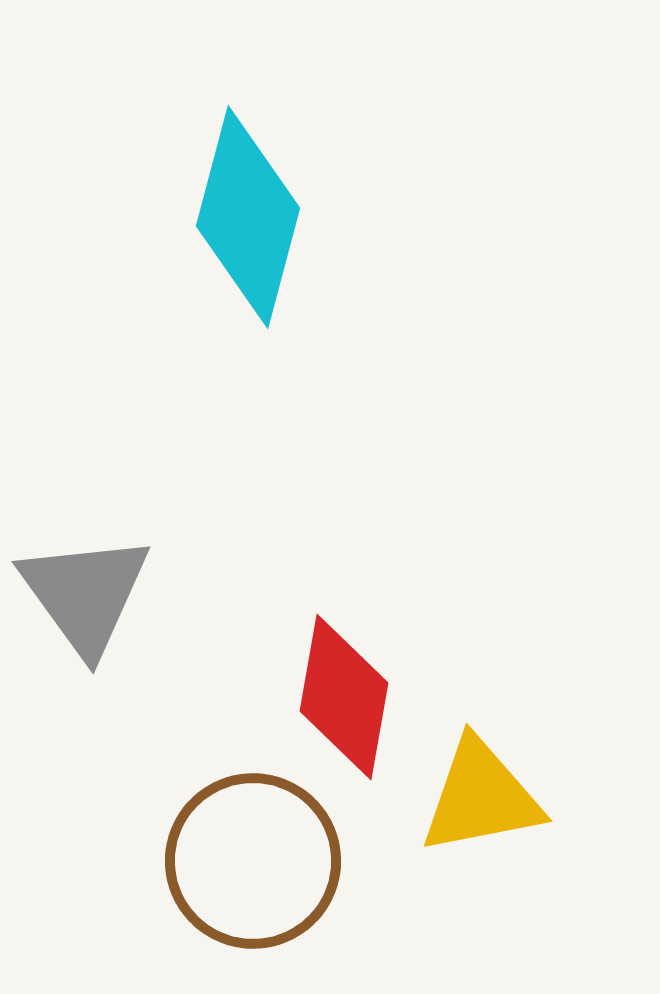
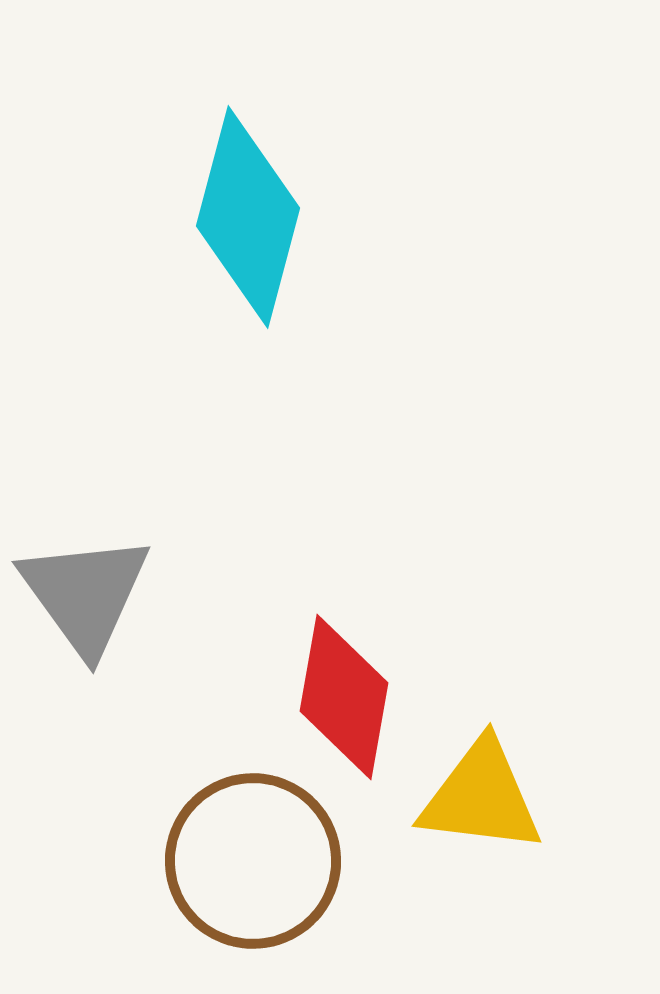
yellow triangle: rotated 18 degrees clockwise
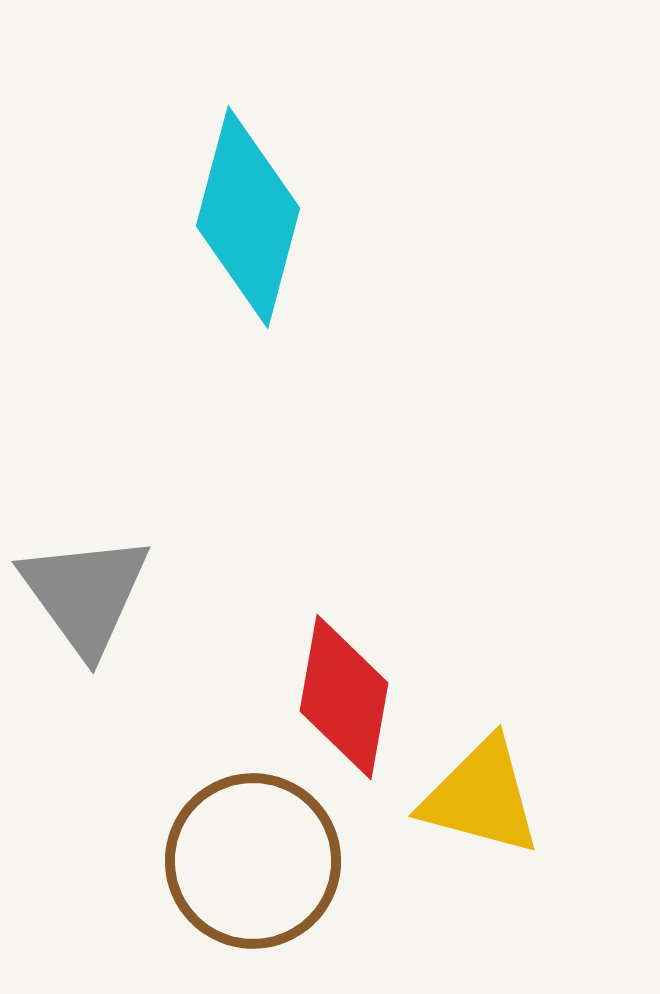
yellow triangle: rotated 8 degrees clockwise
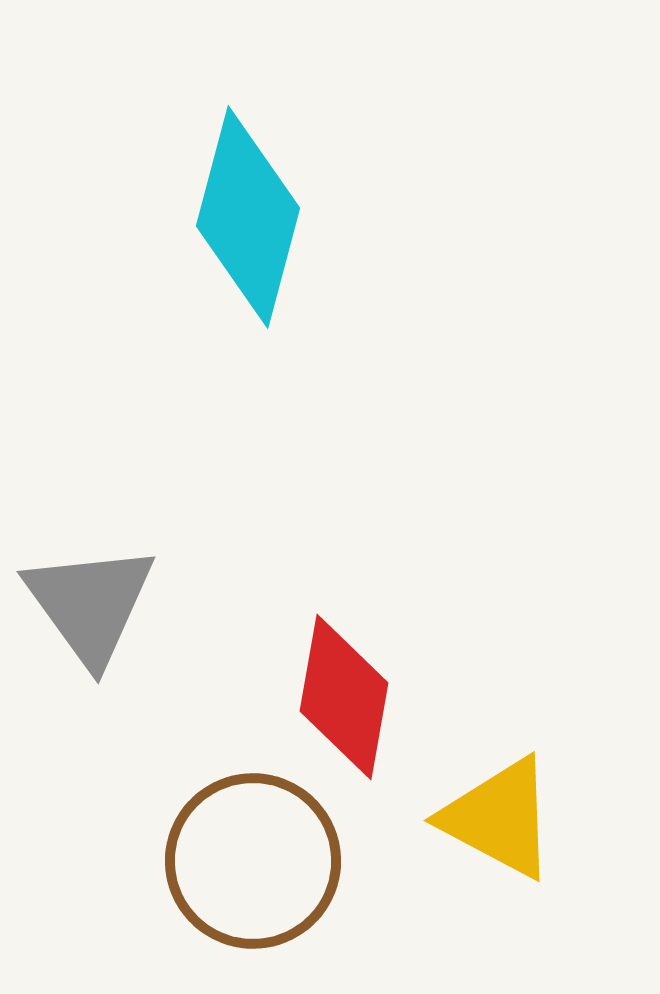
gray triangle: moved 5 px right, 10 px down
yellow triangle: moved 18 px right, 21 px down; rotated 13 degrees clockwise
